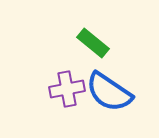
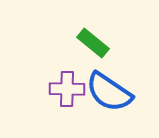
purple cross: rotated 12 degrees clockwise
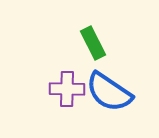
green rectangle: rotated 24 degrees clockwise
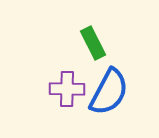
blue semicircle: rotated 96 degrees counterclockwise
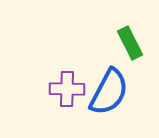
green rectangle: moved 37 px right
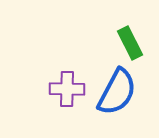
blue semicircle: moved 8 px right
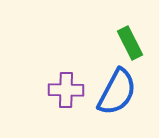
purple cross: moved 1 px left, 1 px down
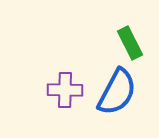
purple cross: moved 1 px left
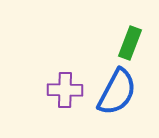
green rectangle: rotated 48 degrees clockwise
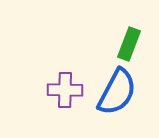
green rectangle: moved 1 px left, 1 px down
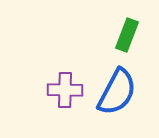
green rectangle: moved 2 px left, 9 px up
